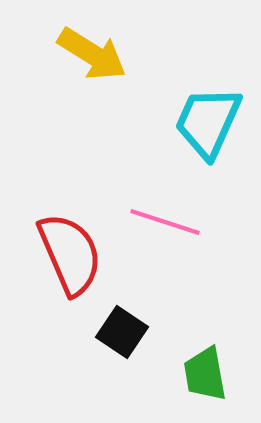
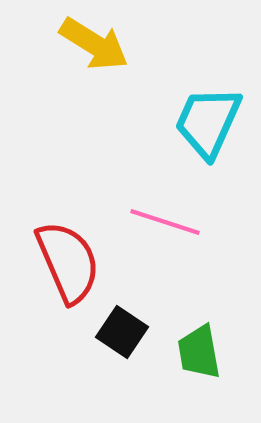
yellow arrow: moved 2 px right, 10 px up
red semicircle: moved 2 px left, 8 px down
green trapezoid: moved 6 px left, 22 px up
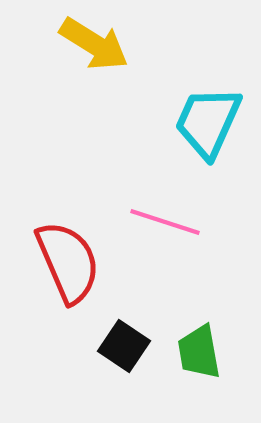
black square: moved 2 px right, 14 px down
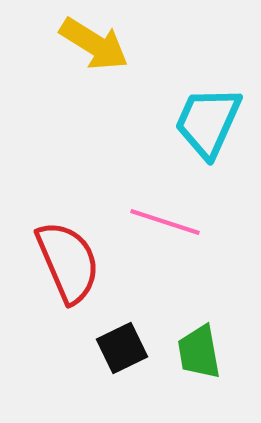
black square: moved 2 px left, 2 px down; rotated 30 degrees clockwise
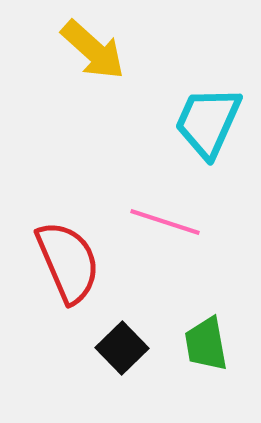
yellow arrow: moved 1 px left, 6 px down; rotated 10 degrees clockwise
black square: rotated 18 degrees counterclockwise
green trapezoid: moved 7 px right, 8 px up
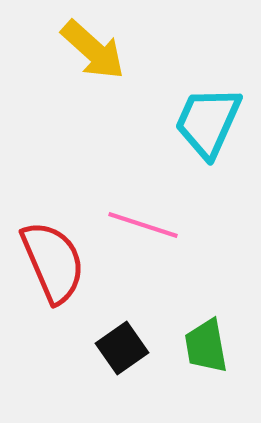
pink line: moved 22 px left, 3 px down
red semicircle: moved 15 px left
green trapezoid: moved 2 px down
black square: rotated 9 degrees clockwise
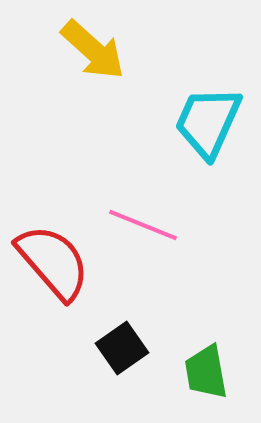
pink line: rotated 4 degrees clockwise
red semicircle: rotated 18 degrees counterclockwise
green trapezoid: moved 26 px down
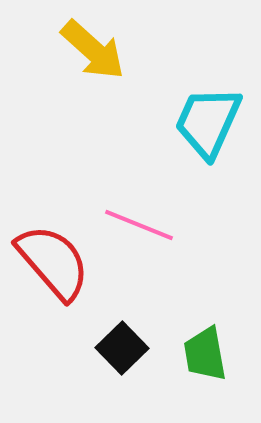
pink line: moved 4 px left
black square: rotated 9 degrees counterclockwise
green trapezoid: moved 1 px left, 18 px up
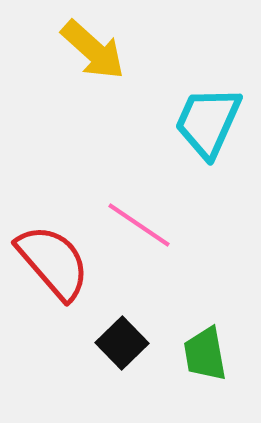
pink line: rotated 12 degrees clockwise
black square: moved 5 px up
